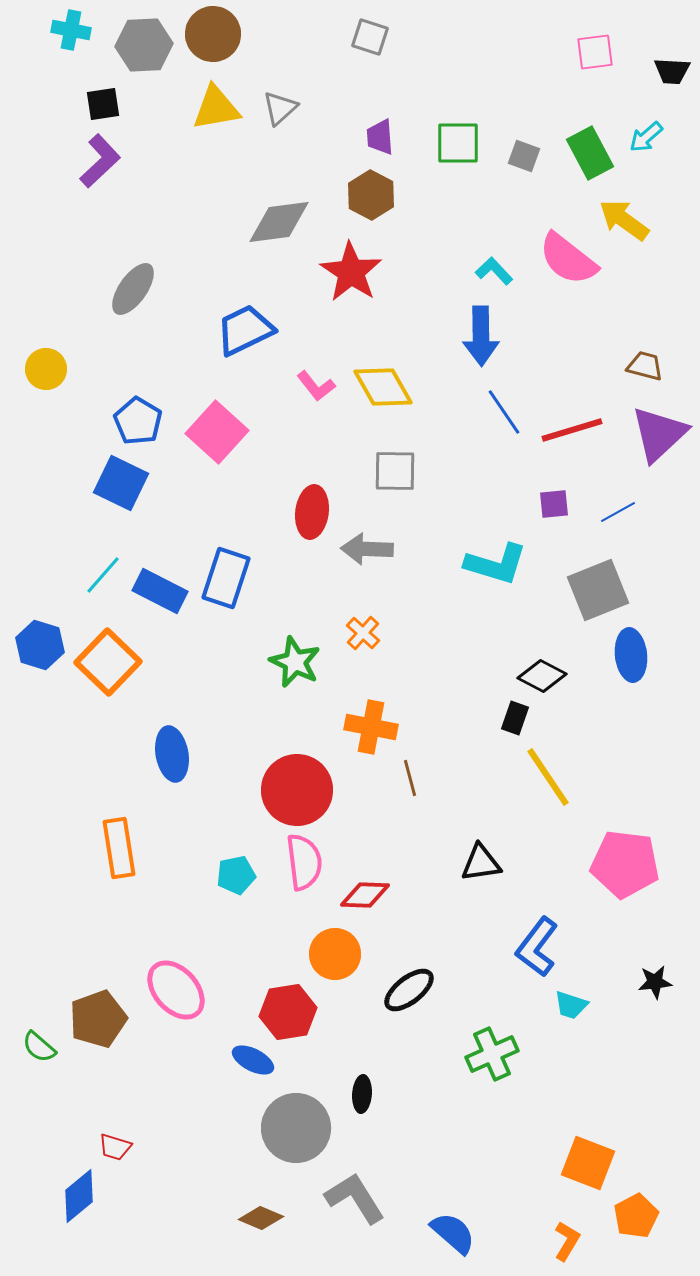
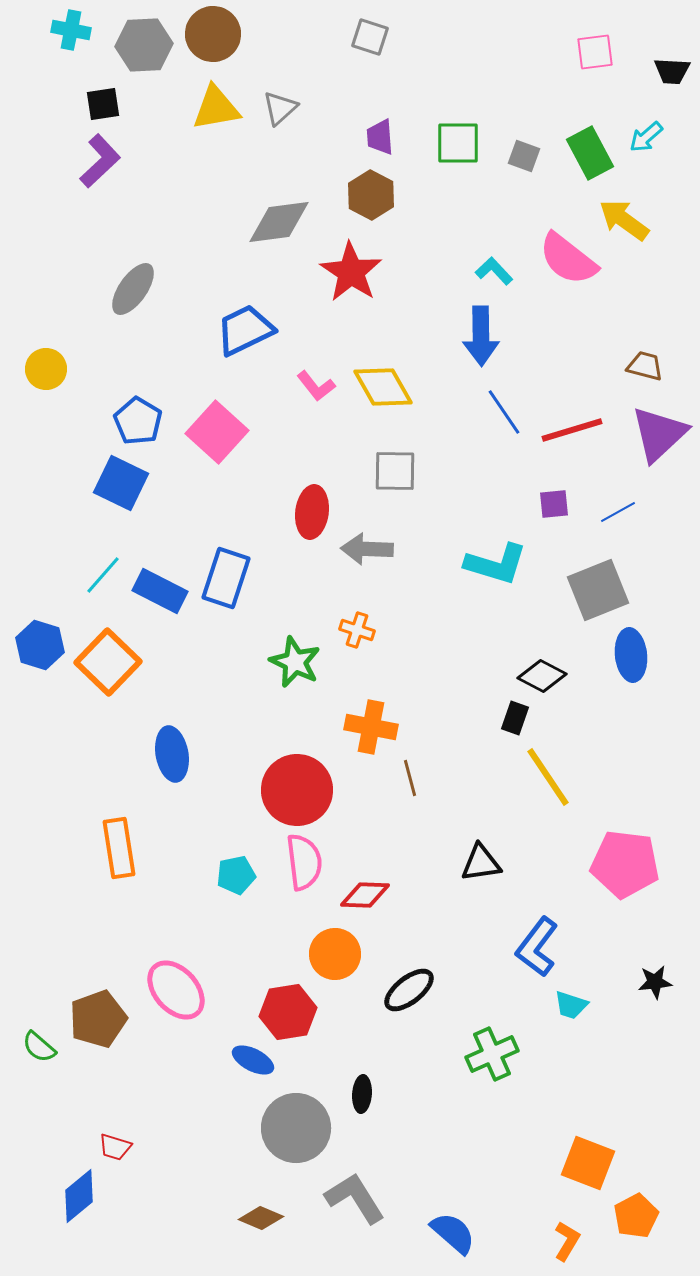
orange cross at (363, 633): moved 6 px left, 3 px up; rotated 24 degrees counterclockwise
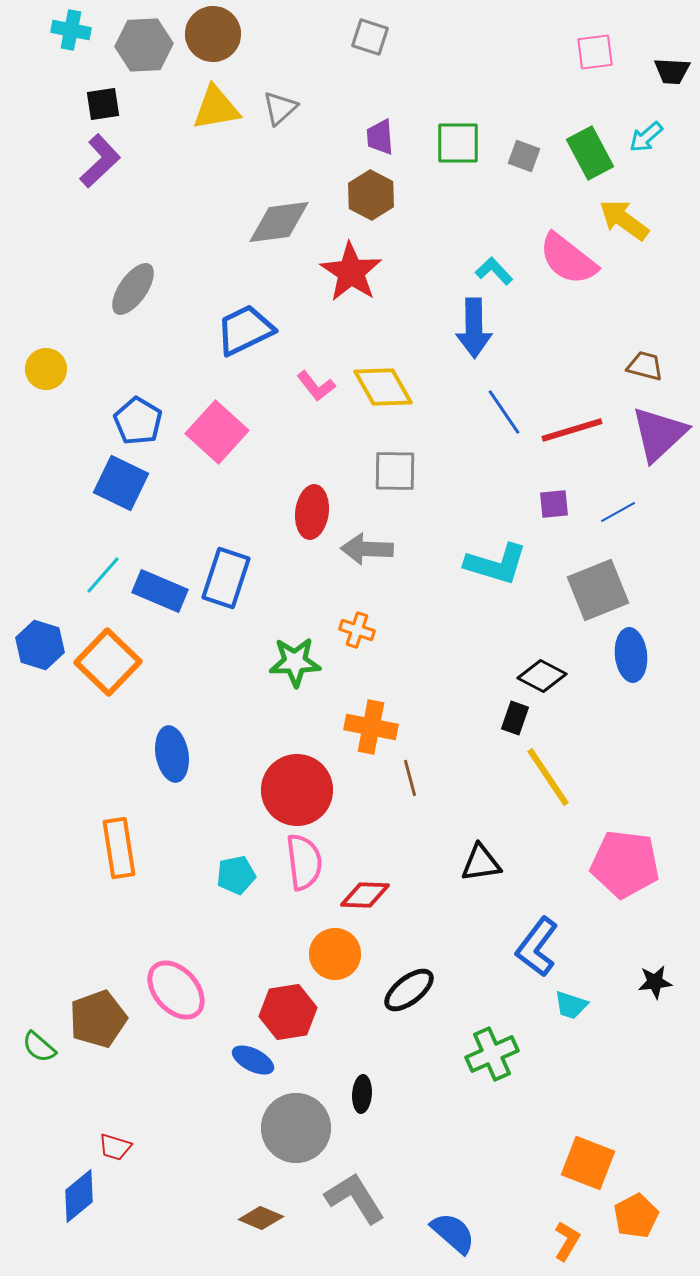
blue arrow at (481, 336): moved 7 px left, 8 px up
blue rectangle at (160, 591): rotated 4 degrees counterclockwise
green star at (295, 662): rotated 27 degrees counterclockwise
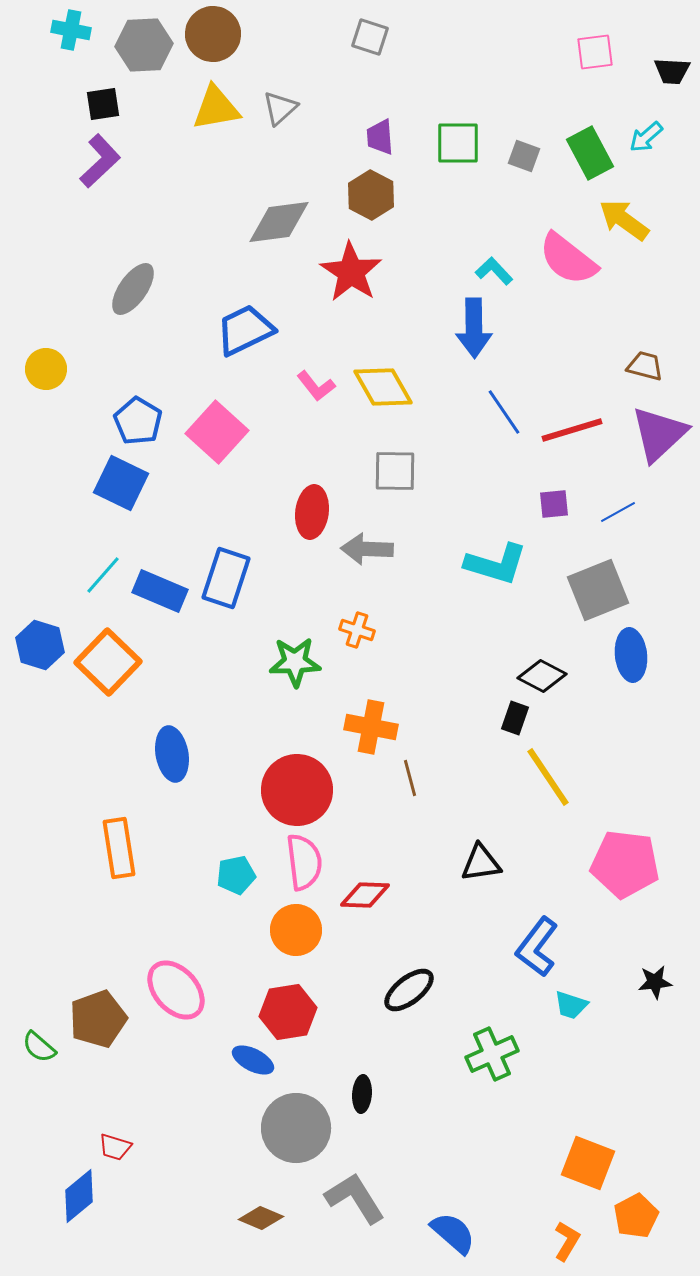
orange circle at (335, 954): moved 39 px left, 24 px up
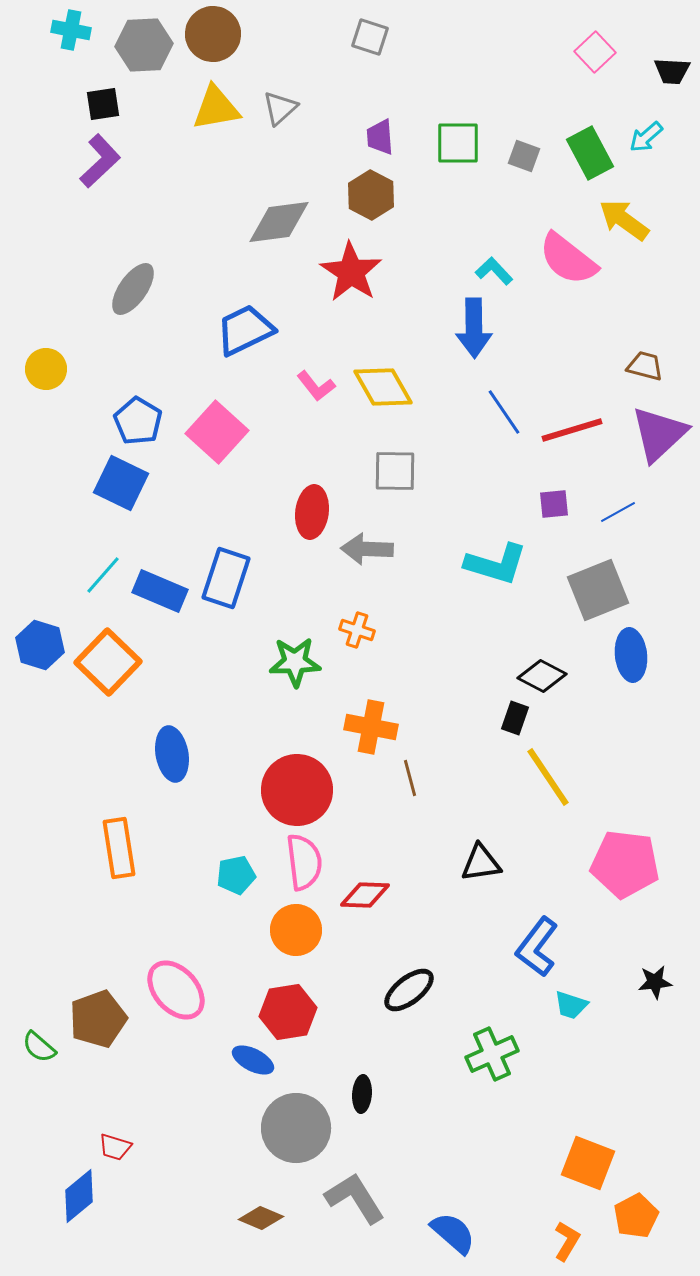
pink square at (595, 52): rotated 36 degrees counterclockwise
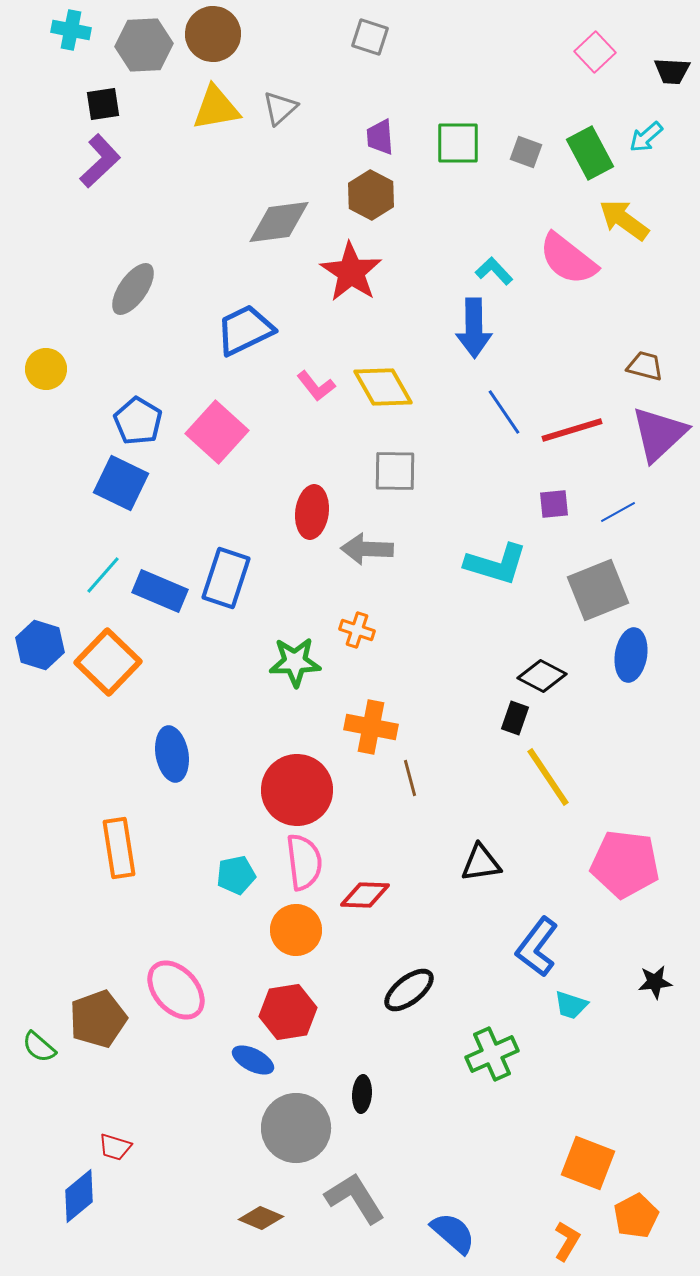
gray square at (524, 156): moved 2 px right, 4 px up
blue ellipse at (631, 655): rotated 15 degrees clockwise
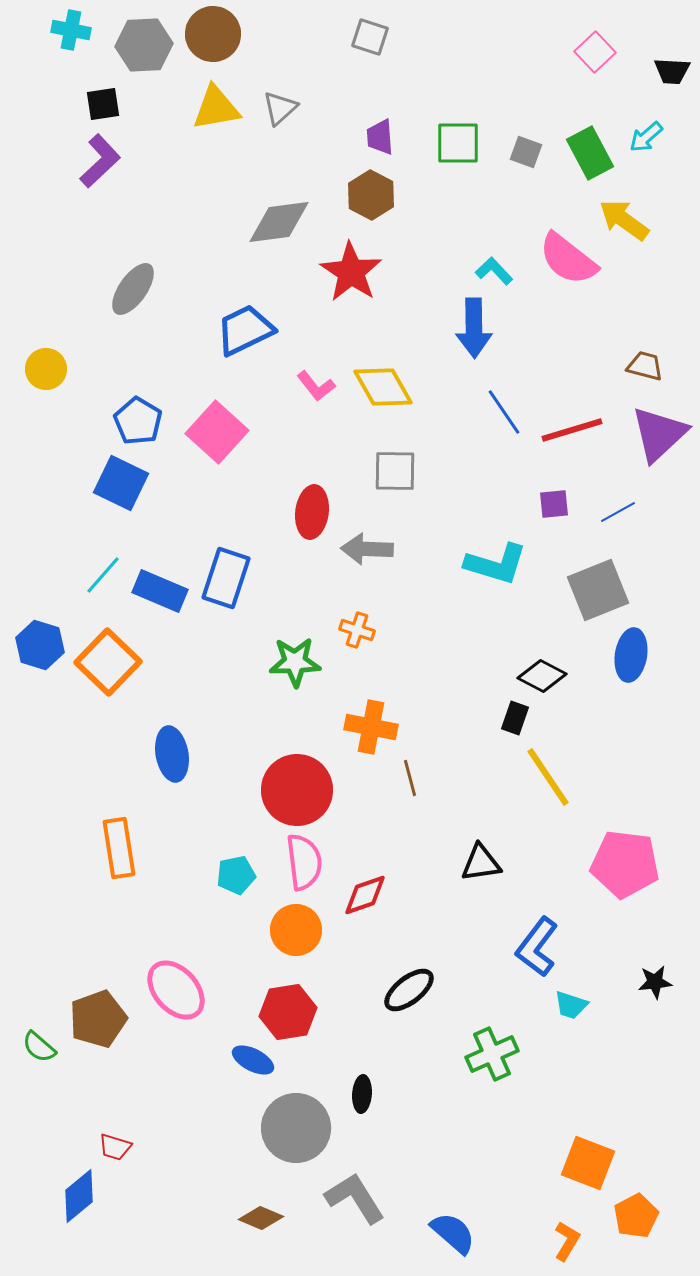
red diamond at (365, 895): rotated 21 degrees counterclockwise
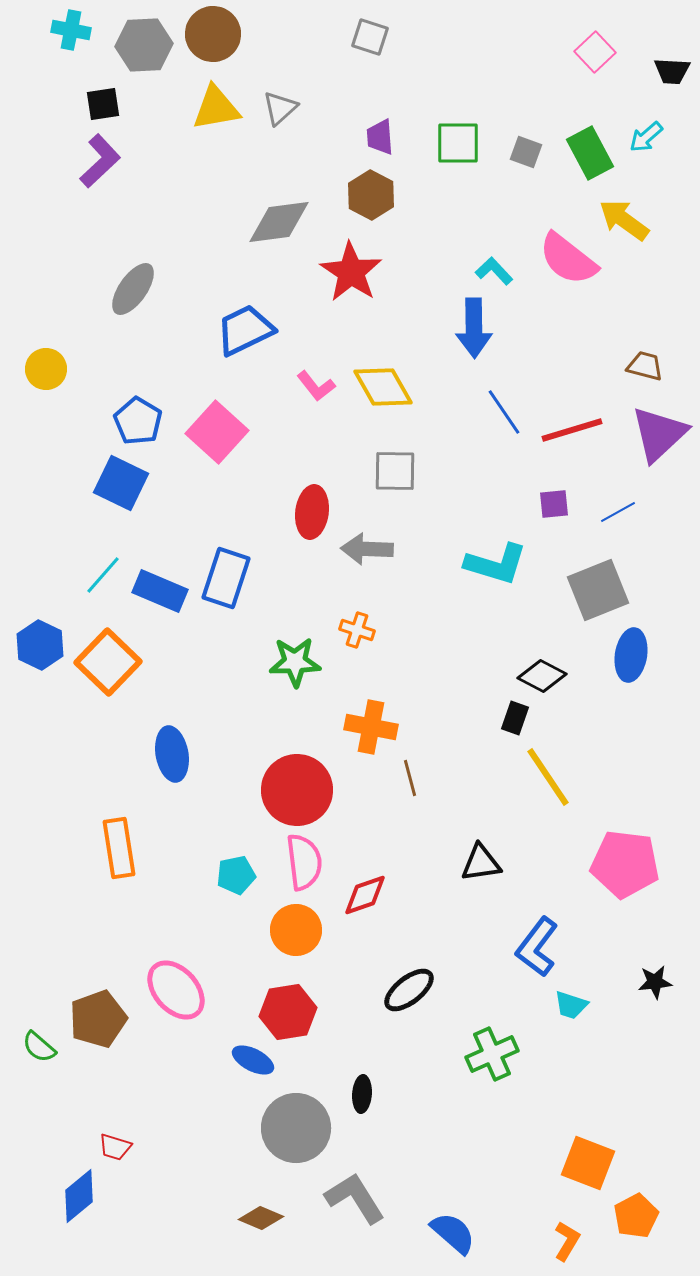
blue hexagon at (40, 645): rotated 9 degrees clockwise
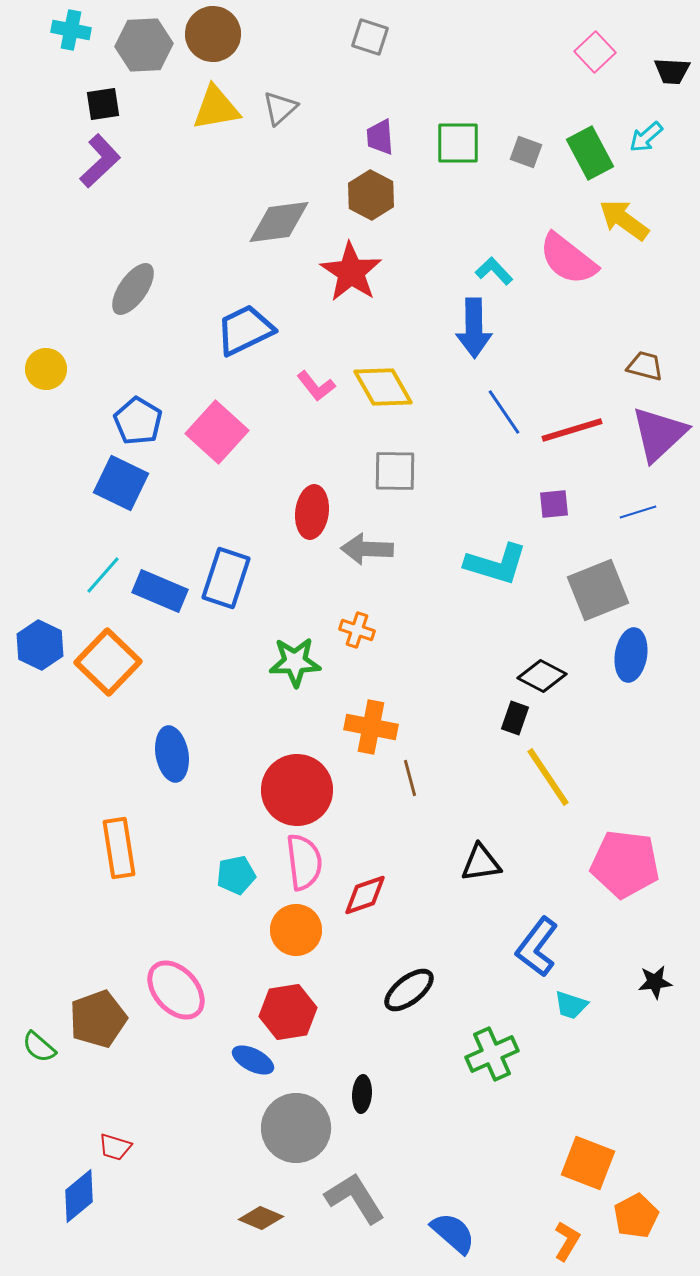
blue line at (618, 512): moved 20 px right; rotated 12 degrees clockwise
